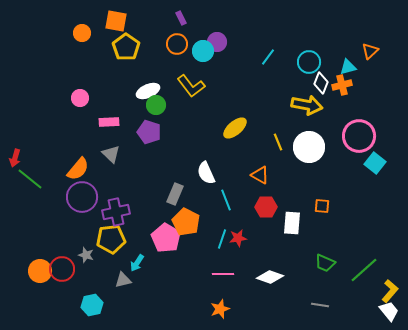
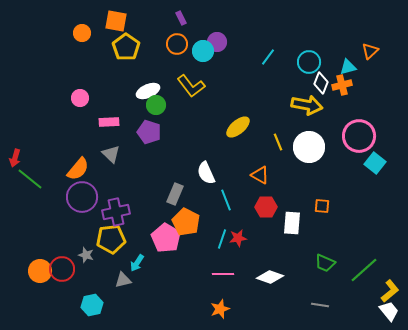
yellow ellipse at (235, 128): moved 3 px right, 1 px up
yellow L-shape at (390, 291): rotated 10 degrees clockwise
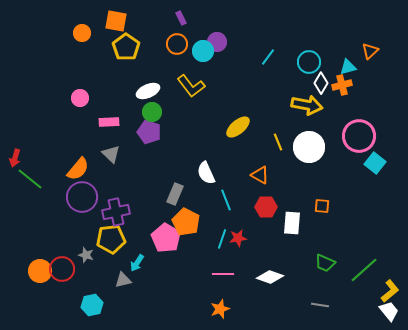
white diamond at (321, 83): rotated 10 degrees clockwise
green circle at (156, 105): moved 4 px left, 7 px down
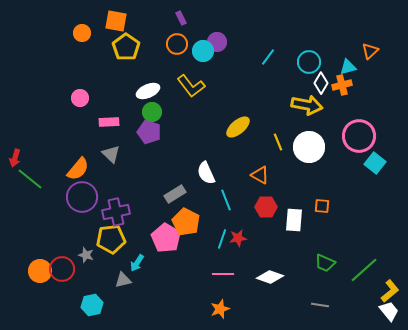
gray rectangle at (175, 194): rotated 35 degrees clockwise
white rectangle at (292, 223): moved 2 px right, 3 px up
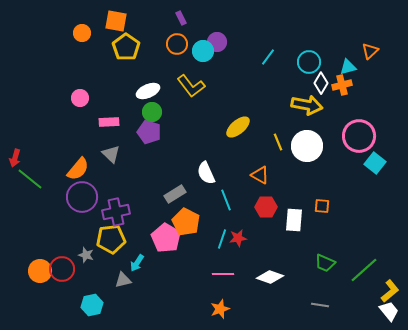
white circle at (309, 147): moved 2 px left, 1 px up
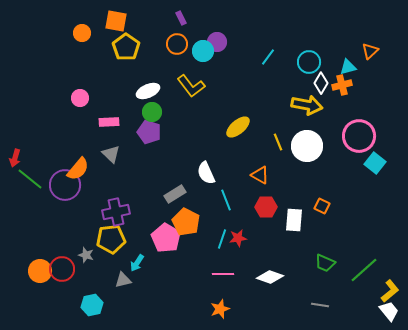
purple circle at (82, 197): moved 17 px left, 12 px up
orange square at (322, 206): rotated 21 degrees clockwise
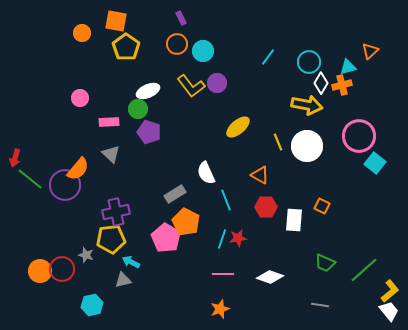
purple circle at (217, 42): moved 41 px down
green circle at (152, 112): moved 14 px left, 3 px up
cyan arrow at (137, 263): moved 6 px left, 1 px up; rotated 84 degrees clockwise
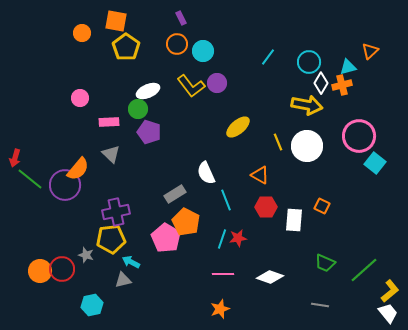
white trapezoid at (389, 311): moved 1 px left, 2 px down
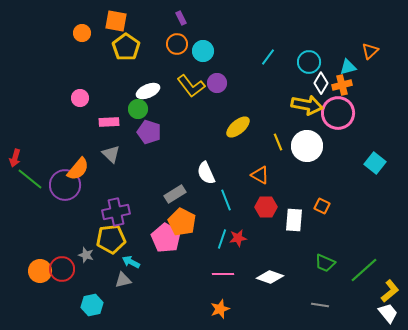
pink circle at (359, 136): moved 21 px left, 23 px up
orange pentagon at (186, 222): moved 4 px left
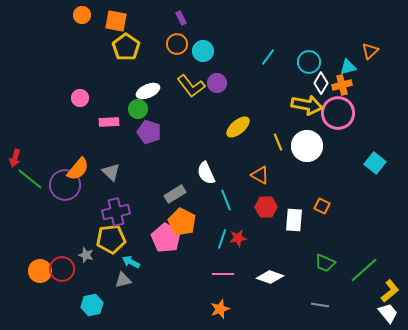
orange circle at (82, 33): moved 18 px up
gray triangle at (111, 154): moved 18 px down
